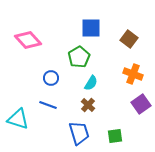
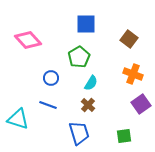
blue square: moved 5 px left, 4 px up
green square: moved 9 px right
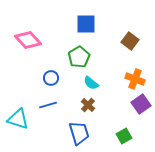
brown square: moved 1 px right, 2 px down
orange cross: moved 2 px right, 5 px down
cyan semicircle: rotated 98 degrees clockwise
blue line: rotated 36 degrees counterclockwise
green square: rotated 21 degrees counterclockwise
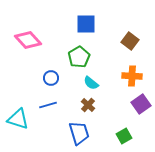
orange cross: moved 3 px left, 3 px up; rotated 18 degrees counterclockwise
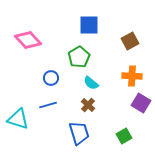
blue square: moved 3 px right, 1 px down
brown square: rotated 24 degrees clockwise
purple square: moved 1 px up; rotated 24 degrees counterclockwise
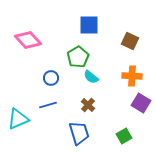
brown square: rotated 36 degrees counterclockwise
green pentagon: moved 1 px left
cyan semicircle: moved 6 px up
cyan triangle: rotated 40 degrees counterclockwise
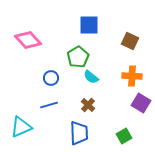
blue line: moved 1 px right
cyan triangle: moved 3 px right, 8 px down
blue trapezoid: rotated 15 degrees clockwise
